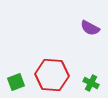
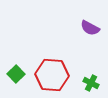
green square: moved 8 px up; rotated 24 degrees counterclockwise
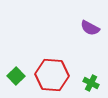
green square: moved 2 px down
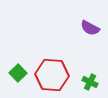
green square: moved 2 px right, 3 px up
green cross: moved 1 px left, 1 px up
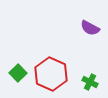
red hexagon: moved 1 px left, 1 px up; rotated 20 degrees clockwise
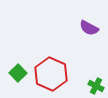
purple semicircle: moved 1 px left
green cross: moved 6 px right, 4 px down
